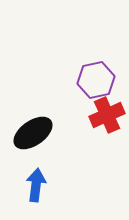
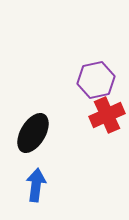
black ellipse: rotated 24 degrees counterclockwise
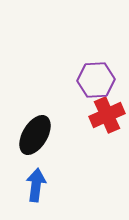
purple hexagon: rotated 9 degrees clockwise
black ellipse: moved 2 px right, 2 px down
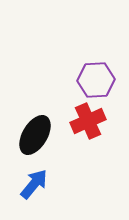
red cross: moved 19 px left, 6 px down
blue arrow: moved 2 px left, 1 px up; rotated 32 degrees clockwise
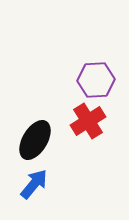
red cross: rotated 8 degrees counterclockwise
black ellipse: moved 5 px down
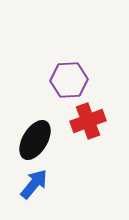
purple hexagon: moved 27 px left
red cross: rotated 12 degrees clockwise
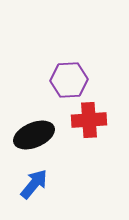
red cross: moved 1 px right, 1 px up; rotated 16 degrees clockwise
black ellipse: moved 1 px left, 5 px up; rotated 36 degrees clockwise
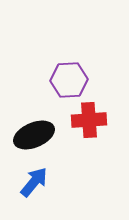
blue arrow: moved 2 px up
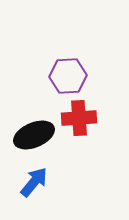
purple hexagon: moved 1 px left, 4 px up
red cross: moved 10 px left, 2 px up
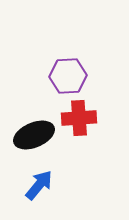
blue arrow: moved 5 px right, 3 px down
